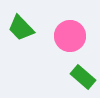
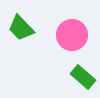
pink circle: moved 2 px right, 1 px up
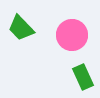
green rectangle: rotated 25 degrees clockwise
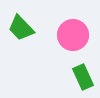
pink circle: moved 1 px right
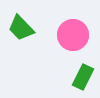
green rectangle: rotated 50 degrees clockwise
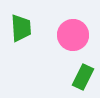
green trapezoid: rotated 140 degrees counterclockwise
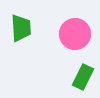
pink circle: moved 2 px right, 1 px up
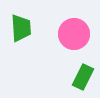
pink circle: moved 1 px left
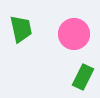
green trapezoid: moved 1 px down; rotated 8 degrees counterclockwise
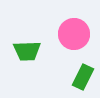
green trapezoid: moved 6 px right, 22 px down; rotated 100 degrees clockwise
